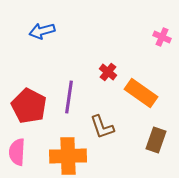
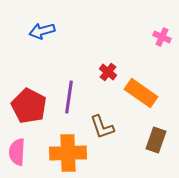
orange cross: moved 3 px up
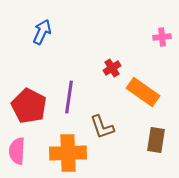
blue arrow: moved 1 px down; rotated 130 degrees clockwise
pink cross: rotated 30 degrees counterclockwise
red cross: moved 4 px right, 4 px up; rotated 18 degrees clockwise
orange rectangle: moved 2 px right, 1 px up
brown rectangle: rotated 10 degrees counterclockwise
pink semicircle: moved 1 px up
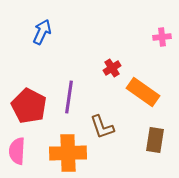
brown rectangle: moved 1 px left
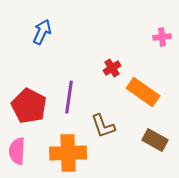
brown L-shape: moved 1 px right, 1 px up
brown rectangle: rotated 70 degrees counterclockwise
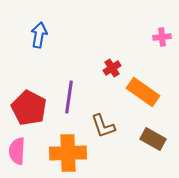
blue arrow: moved 3 px left, 3 px down; rotated 15 degrees counterclockwise
red pentagon: moved 2 px down
brown rectangle: moved 2 px left, 1 px up
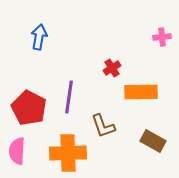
blue arrow: moved 2 px down
orange rectangle: moved 2 px left; rotated 36 degrees counterclockwise
brown rectangle: moved 2 px down
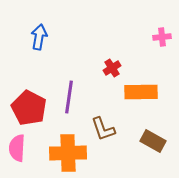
brown L-shape: moved 3 px down
pink semicircle: moved 3 px up
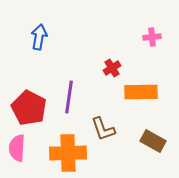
pink cross: moved 10 px left
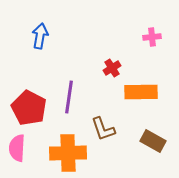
blue arrow: moved 1 px right, 1 px up
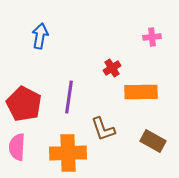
red pentagon: moved 5 px left, 4 px up
pink semicircle: moved 1 px up
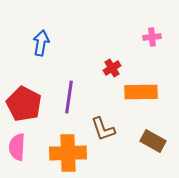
blue arrow: moved 1 px right, 7 px down
